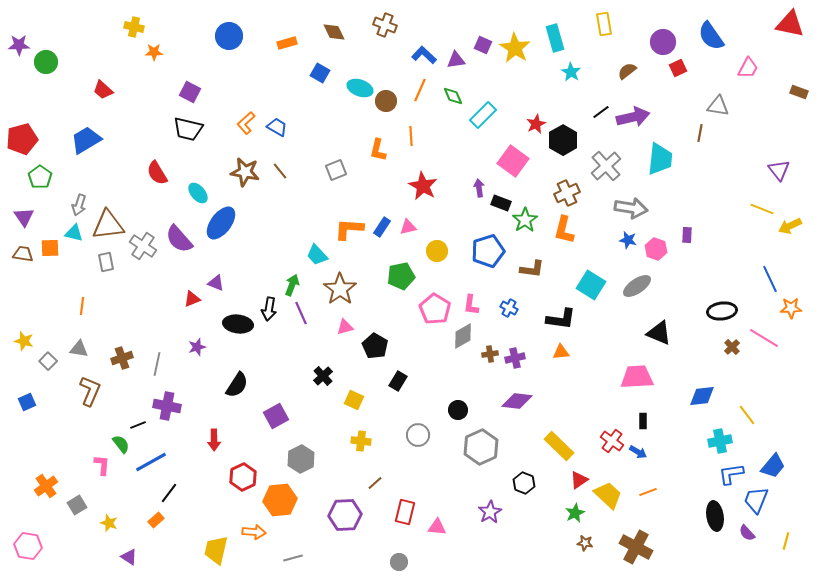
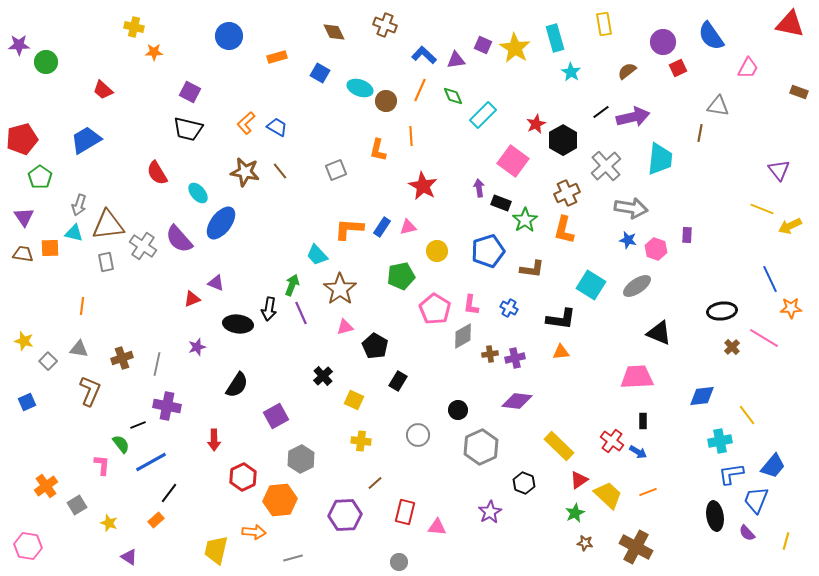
orange rectangle at (287, 43): moved 10 px left, 14 px down
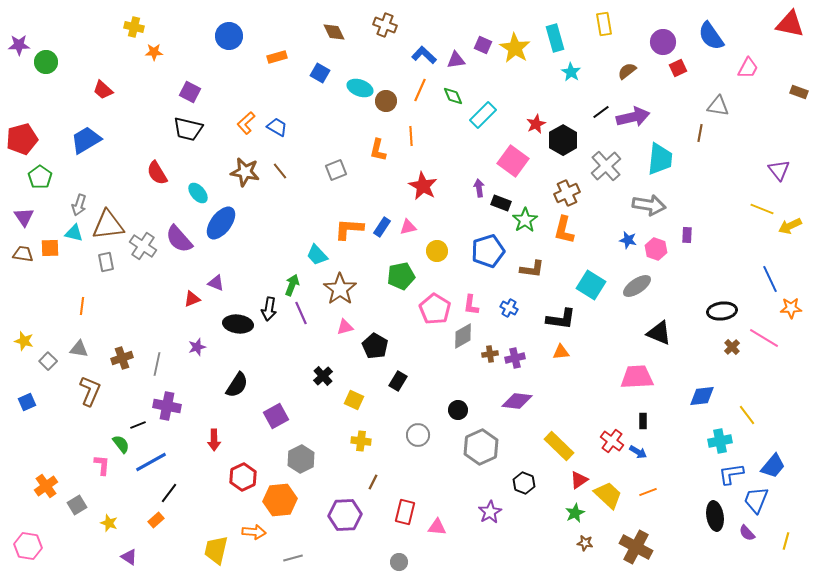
gray arrow at (631, 208): moved 18 px right, 3 px up
brown line at (375, 483): moved 2 px left, 1 px up; rotated 21 degrees counterclockwise
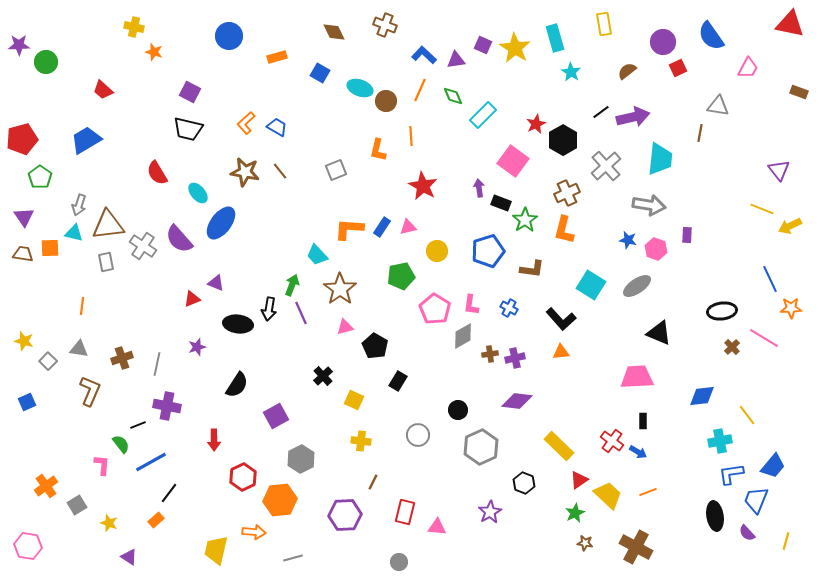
orange star at (154, 52): rotated 18 degrees clockwise
black L-shape at (561, 319): rotated 40 degrees clockwise
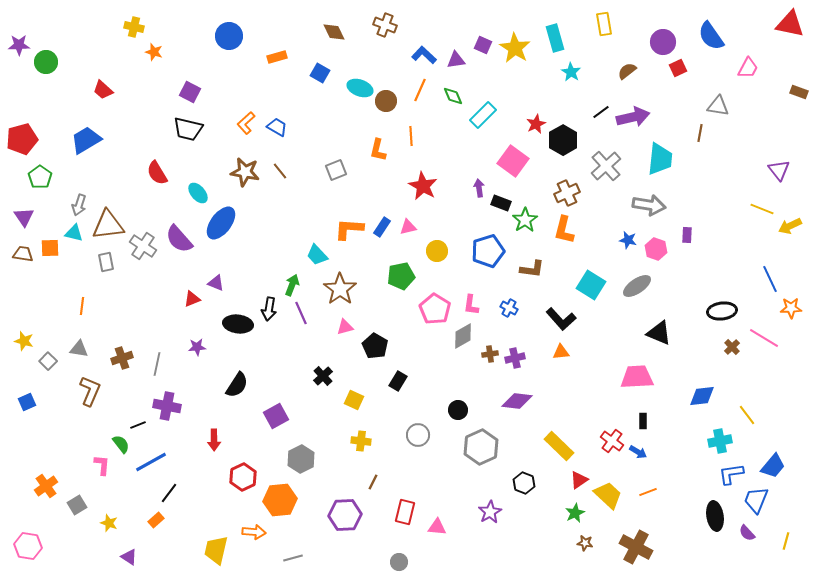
purple star at (197, 347): rotated 12 degrees clockwise
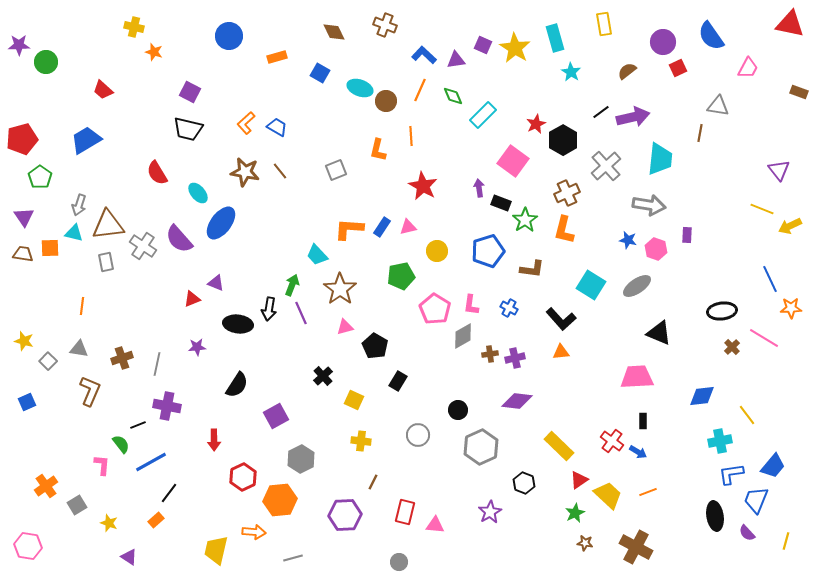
pink triangle at (437, 527): moved 2 px left, 2 px up
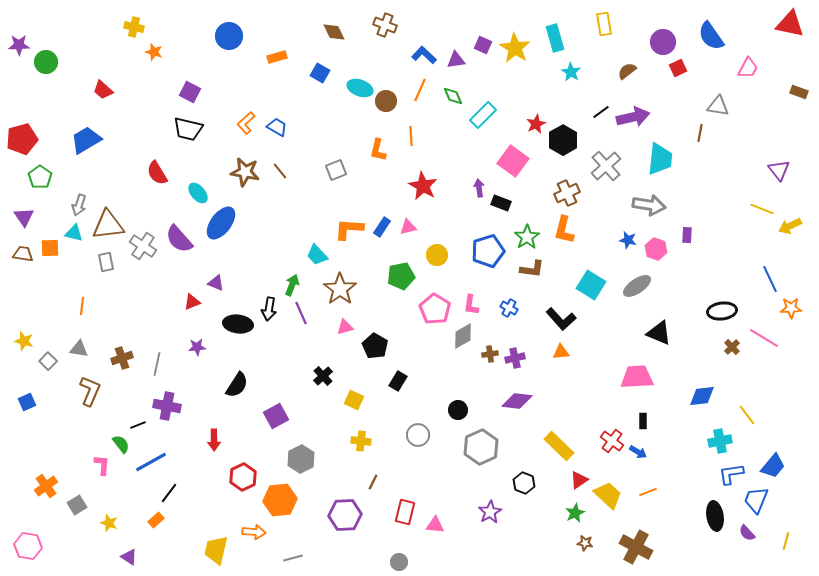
green star at (525, 220): moved 2 px right, 17 px down
yellow circle at (437, 251): moved 4 px down
red triangle at (192, 299): moved 3 px down
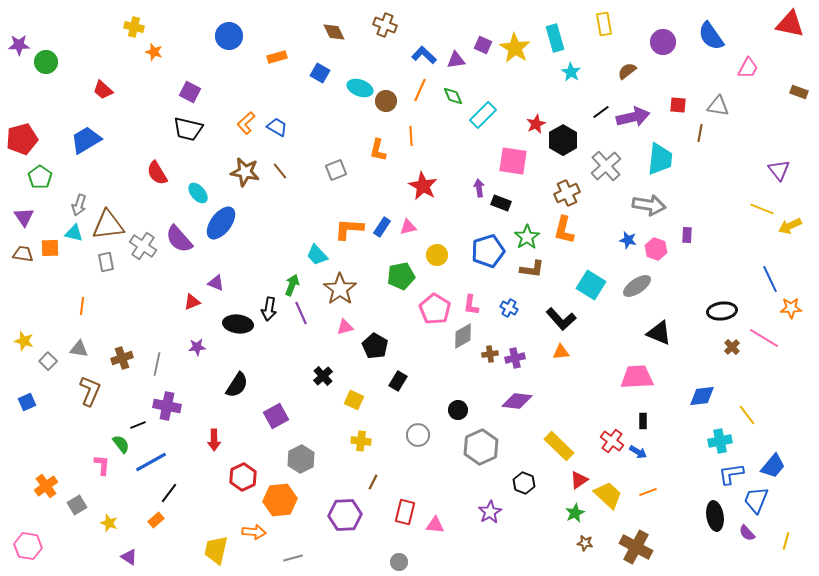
red square at (678, 68): moved 37 px down; rotated 30 degrees clockwise
pink square at (513, 161): rotated 28 degrees counterclockwise
